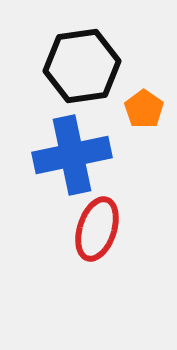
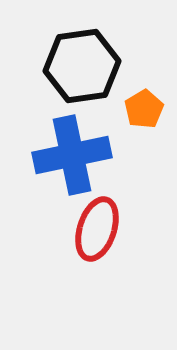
orange pentagon: rotated 6 degrees clockwise
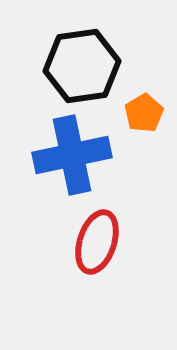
orange pentagon: moved 4 px down
red ellipse: moved 13 px down
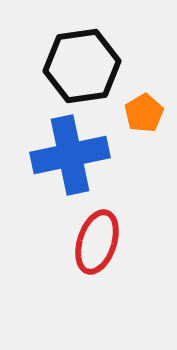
blue cross: moved 2 px left
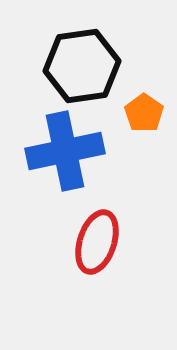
orange pentagon: rotated 6 degrees counterclockwise
blue cross: moved 5 px left, 4 px up
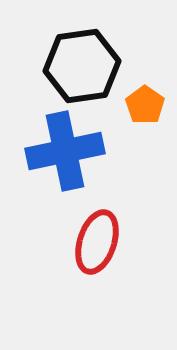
orange pentagon: moved 1 px right, 8 px up
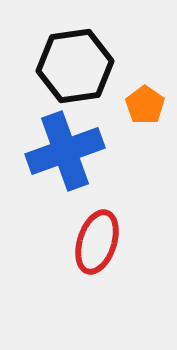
black hexagon: moved 7 px left
blue cross: rotated 8 degrees counterclockwise
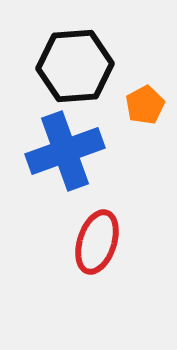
black hexagon: rotated 4 degrees clockwise
orange pentagon: rotated 9 degrees clockwise
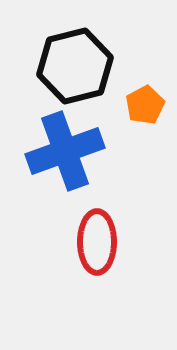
black hexagon: rotated 10 degrees counterclockwise
red ellipse: rotated 18 degrees counterclockwise
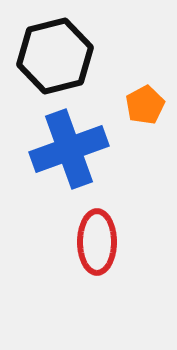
black hexagon: moved 20 px left, 10 px up
blue cross: moved 4 px right, 2 px up
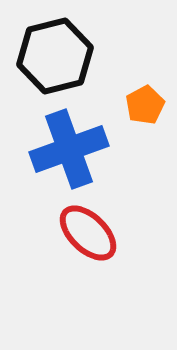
red ellipse: moved 9 px left, 9 px up; rotated 46 degrees counterclockwise
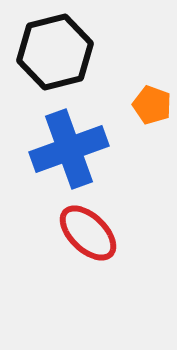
black hexagon: moved 4 px up
orange pentagon: moved 7 px right; rotated 24 degrees counterclockwise
